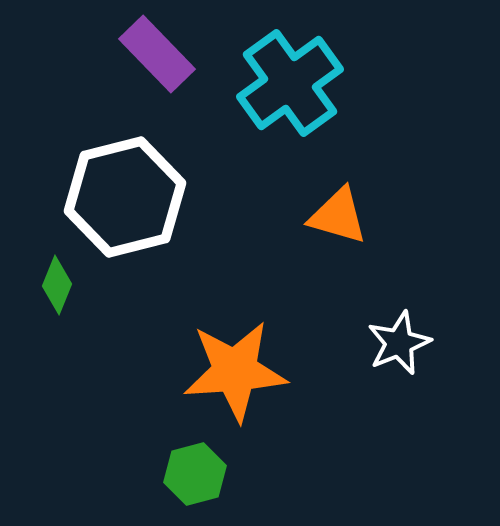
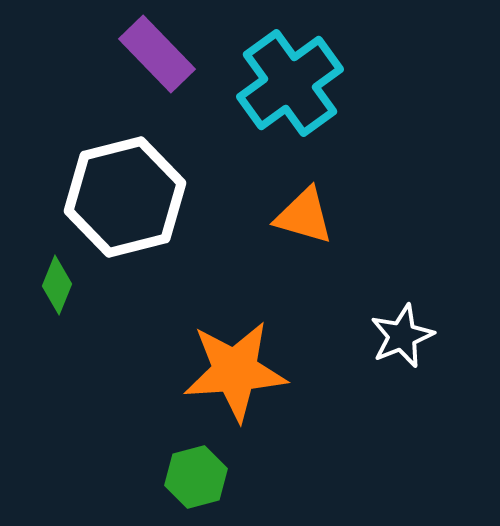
orange triangle: moved 34 px left
white star: moved 3 px right, 7 px up
green hexagon: moved 1 px right, 3 px down
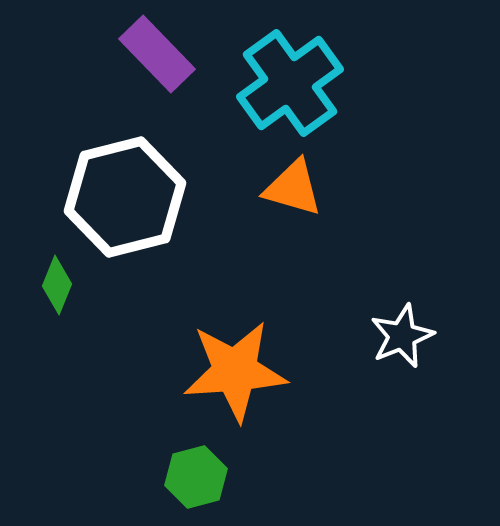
orange triangle: moved 11 px left, 28 px up
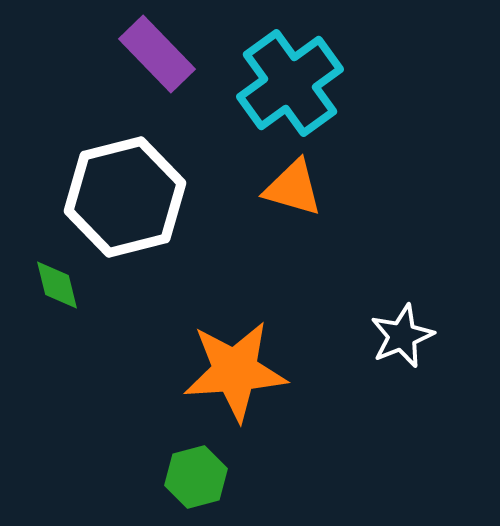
green diamond: rotated 36 degrees counterclockwise
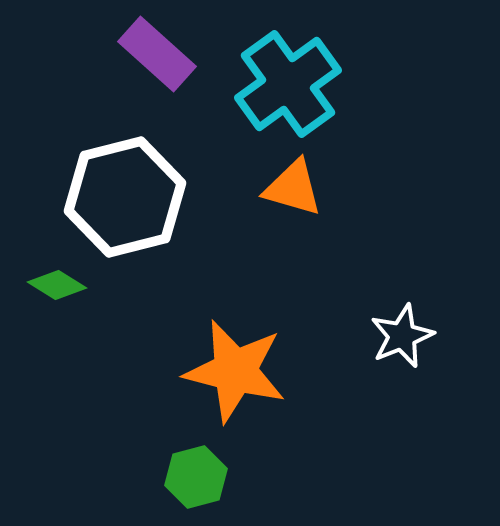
purple rectangle: rotated 4 degrees counterclockwise
cyan cross: moved 2 px left, 1 px down
green diamond: rotated 44 degrees counterclockwise
orange star: rotated 18 degrees clockwise
